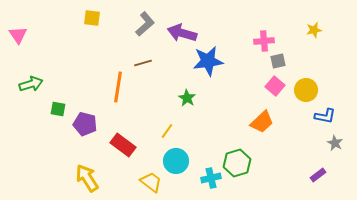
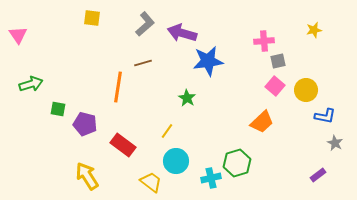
yellow arrow: moved 2 px up
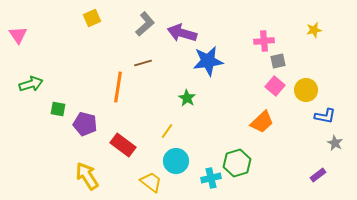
yellow square: rotated 30 degrees counterclockwise
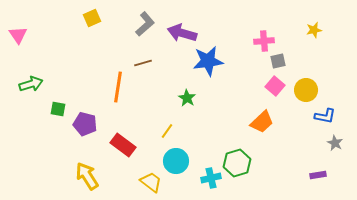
purple rectangle: rotated 28 degrees clockwise
